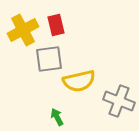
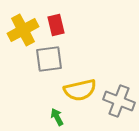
yellow semicircle: moved 1 px right, 9 px down
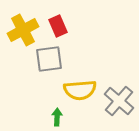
red rectangle: moved 2 px right, 1 px down; rotated 10 degrees counterclockwise
yellow semicircle: rotated 8 degrees clockwise
gray cross: rotated 20 degrees clockwise
green arrow: rotated 30 degrees clockwise
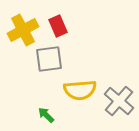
green arrow: moved 11 px left, 2 px up; rotated 48 degrees counterclockwise
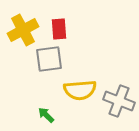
red rectangle: moved 1 px right, 3 px down; rotated 20 degrees clockwise
gray cross: rotated 20 degrees counterclockwise
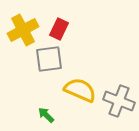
red rectangle: rotated 30 degrees clockwise
yellow semicircle: rotated 152 degrees counterclockwise
